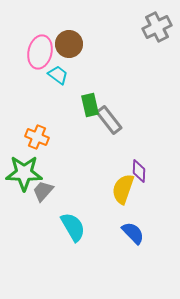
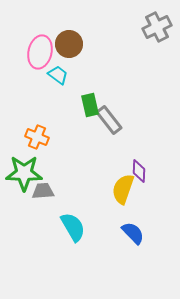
gray trapezoid: rotated 45 degrees clockwise
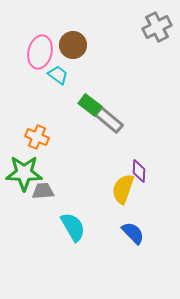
brown circle: moved 4 px right, 1 px down
green rectangle: rotated 40 degrees counterclockwise
gray rectangle: rotated 12 degrees counterclockwise
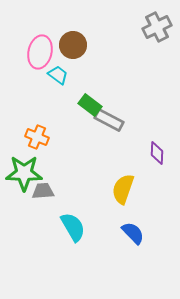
gray rectangle: rotated 12 degrees counterclockwise
purple diamond: moved 18 px right, 18 px up
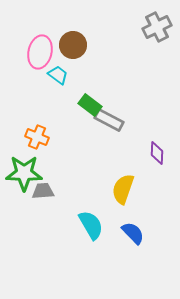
cyan semicircle: moved 18 px right, 2 px up
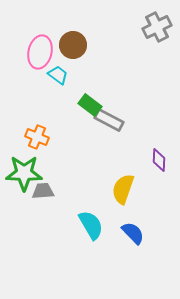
purple diamond: moved 2 px right, 7 px down
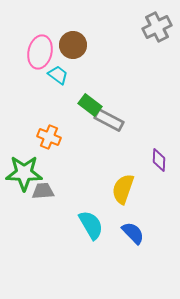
orange cross: moved 12 px right
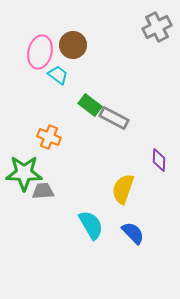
gray rectangle: moved 5 px right, 2 px up
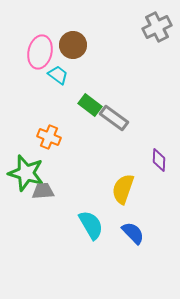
gray rectangle: rotated 8 degrees clockwise
green star: moved 2 px right; rotated 15 degrees clockwise
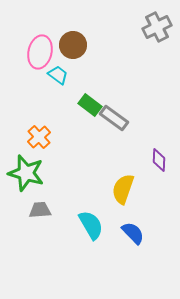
orange cross: moved 10 px left; rotated 25 degrees clockwise
gray trapezoid: moved 3 px left, 19 px down
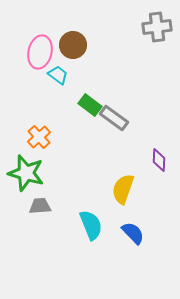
gray cross: rotated 20 degrees clockwise
gray trapezoid: moved 4 px up
cyan semicircle: rotated 8 degrees clockwise
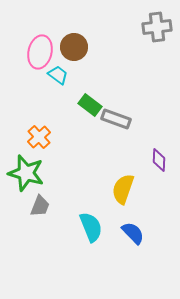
brown circle: moved 1 px right, 2 px down
gray rectangle: moved 2 px right, 1 px down; rotated 16 degrees counterclockwise
gray trapezoid: rotated 115 degrees clockwise
cyan semicircle: moved 2 px down
